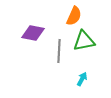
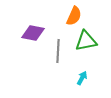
green triangle: moved 2 px right
gray line: moved 1 px left
cyan arrow: moved 1 px up
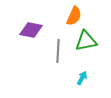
purple diamond: moved 2 px left, 3 px up
